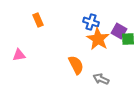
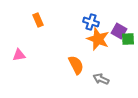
orange star: rotated 10 degrees counterclockwise
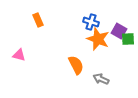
pink triangle: rotated 24 degrees clockwise
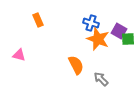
blue cross: moved 1 px down
gray arrow: rotated 21 degrees clockwise
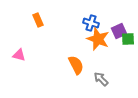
purple square: rotated 35 degrees clockwise
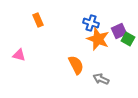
green square: rotated 32 degrees clockwise
gray arrow: rotated 21 degrees counterclockwise
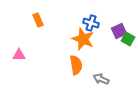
orange star: moved 15 px left
pink triangle: rotated 16 degrees counterclockwise
orange semicircle: rotated 18 degrees clockwise
